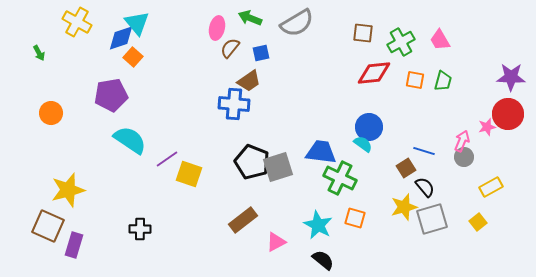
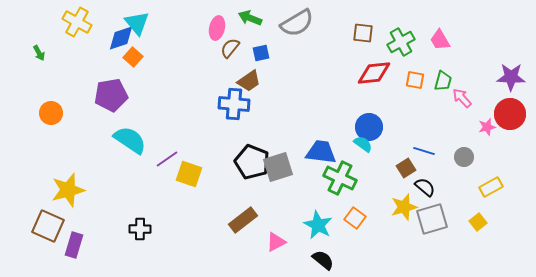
red circle at (508, 114): moved 2 px right
pink arrow at (462, 141): moved 43 px up; rotated 65 degrees counterclockwise
black semicircle at (425, 187): rotated 10 degrees counterclockwise
orange square at (355, 218): rotated 20 degrees clockwise
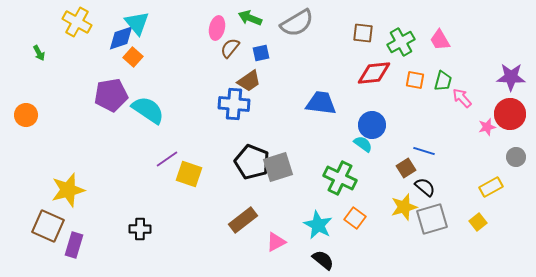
orange circle at (51, 113): moved 25 px left, 2 px down
blue circle at (369, 127): moved 3 px right, 2 px up
cyan semicircle at (130, 140): moved 18 px right, 30 px up
blue trapezoid at (321, 152): moved 49 px up
gray circle at (464, 157): moved 52 px right
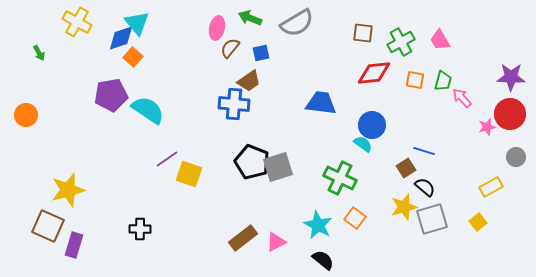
brown rectangle at (243, 220): moved 18 px down
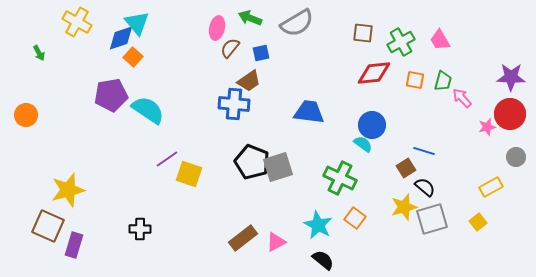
blue trapezoid at (321, 103): moved 12 px left, 9 px down
